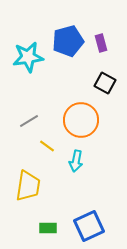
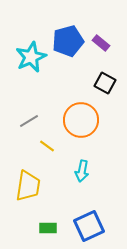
purple rectangle: rotated 36 degrees counterclockwise
cyan star: moved 3 px right; rotated 16 degrees counterclockwise
cyan arrow: moved 6 px right, 10 px down
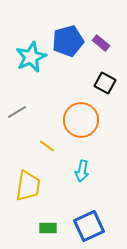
gray line: moved 12 px left, 9 px up
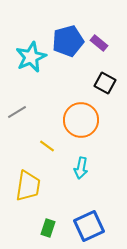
purple rectangle: moved 2 px left
cyan arrow: moved 1 px left, 3 px up
green rectangle: rotated 72 degrees counterclockwise
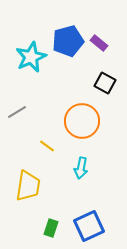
orange circle: moved 1 px right, 1 px down
green rectangle: moved 3 px right
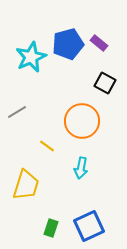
blue pentagon: moved 3 px down
yellow trapezoid: moved 2 px left, 1 px up; rotated 8 degrees clockwise
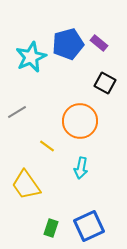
orange circle: moved 2 px left
yellow trapezoid: rotated 128 degrees clockwise
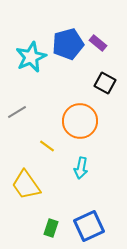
purple rectangle: moved 1 px left
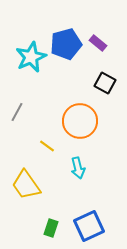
blue pentagon: moved 2 px left
gray line: rotated 30 degrees counterclockwise
cyan arrow: moved 3 px left; rotated 25 degrees counterclockwise
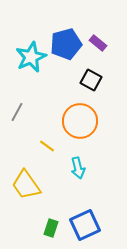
black square: moved 14 px left, 3 px up
blue square: moved 4 px left, 1 px up
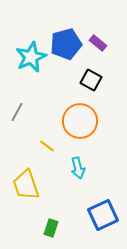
yellow trapezoid: rotated 16 degrees clockwise
blue square: moved 18 px right, 10 px up
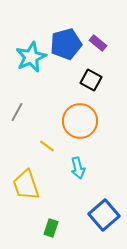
blue square: moved 1 px right; rotated 16 degrees counterclockwise
